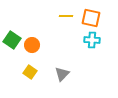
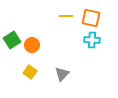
green square: rotated 24 degrees clockwise
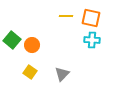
green square: rotated 18 degrees counterclockwise
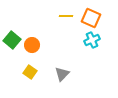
orange square: rotated 12 degrees clockwise
cyan cross: rotated 28 degrees counterclockwise
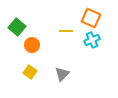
yellow line: moved 15 px down
green square: moved 5 px right, 13 px up
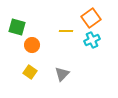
orange square: rotated 30 degrees clockwise
green square: rotated 24 degrees counterclockwise
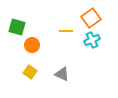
gray triangle: rotated 49 degrees counterclockwise
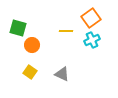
green square: moved 1 px right, 1 px down
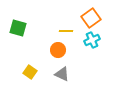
orange circle: moved 26 px right, 5 px down
